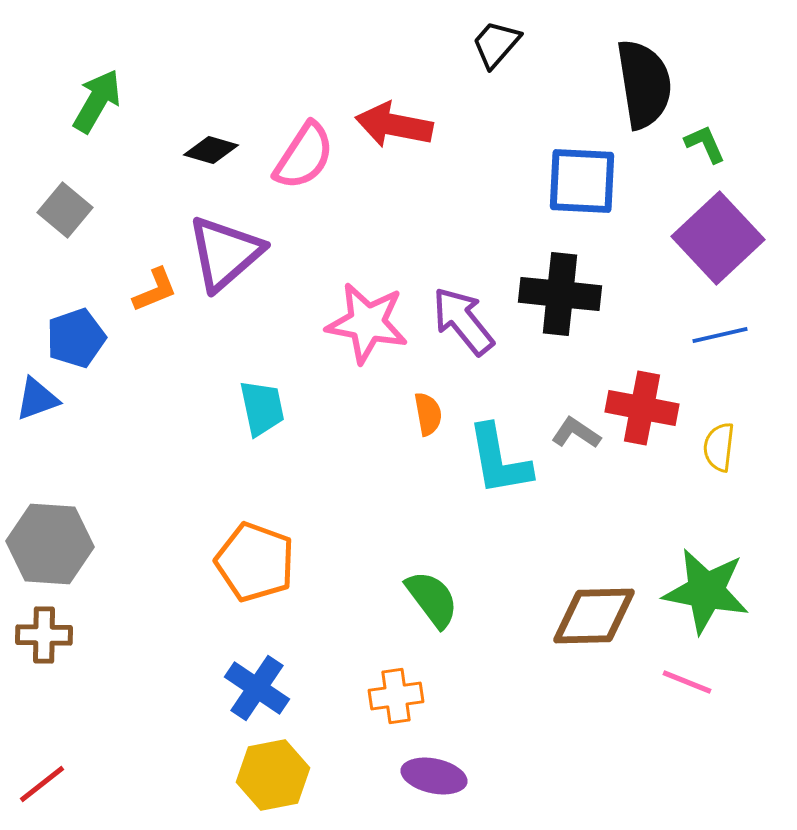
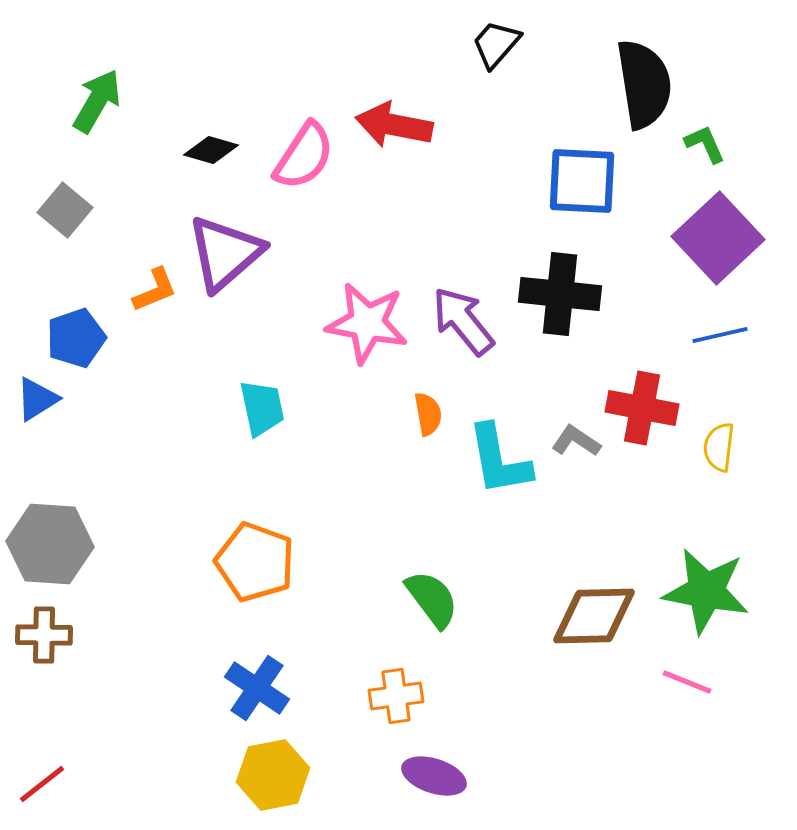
blue triangle: rotated 12 degrees counterclockwise
gray L-shape: moved 8 px down
purple ellipse: rotated 6 degrees clockwise
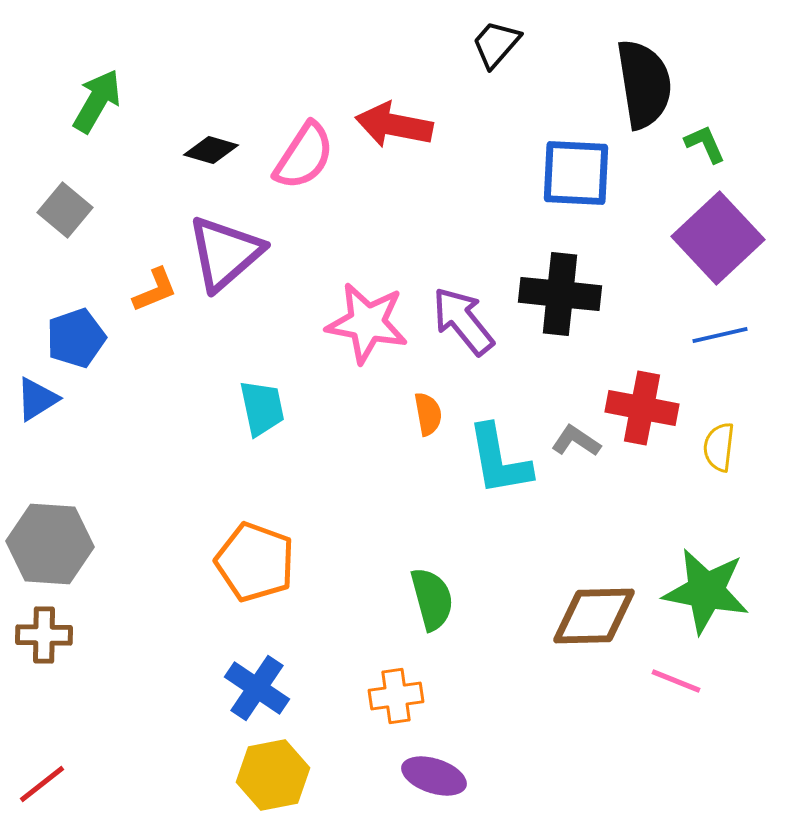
blue square: moved 6 px left, 8 px up
green semicircle: rotated 22 degrees clockwise
pink line: moved 11 px left, 1 px up
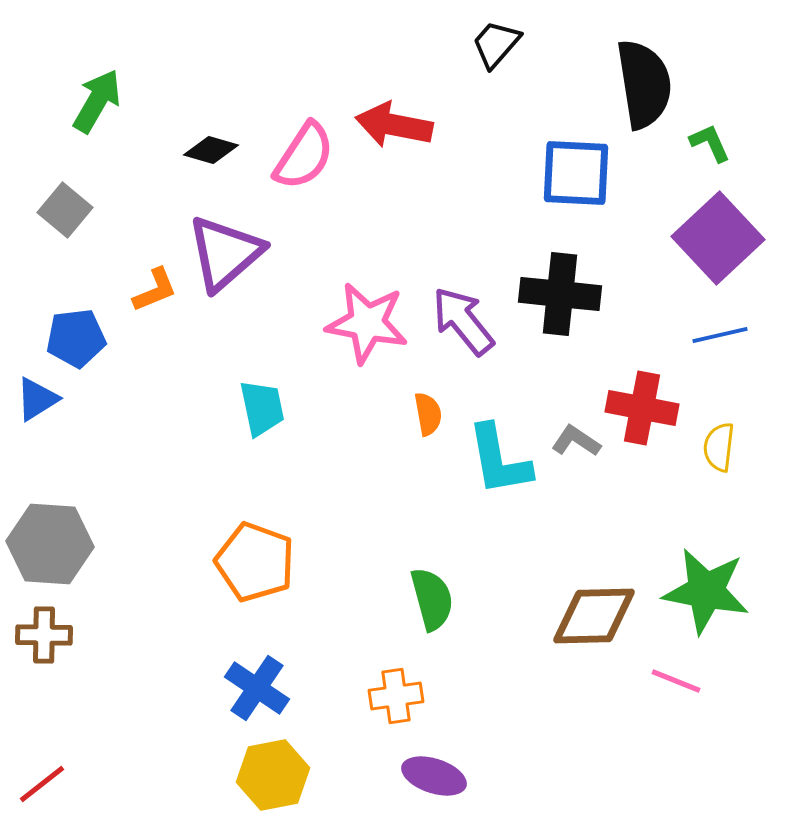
green L-shape: moved 5 px right, 1 px up
blue pentagon: rotated 12 degrees clockwise
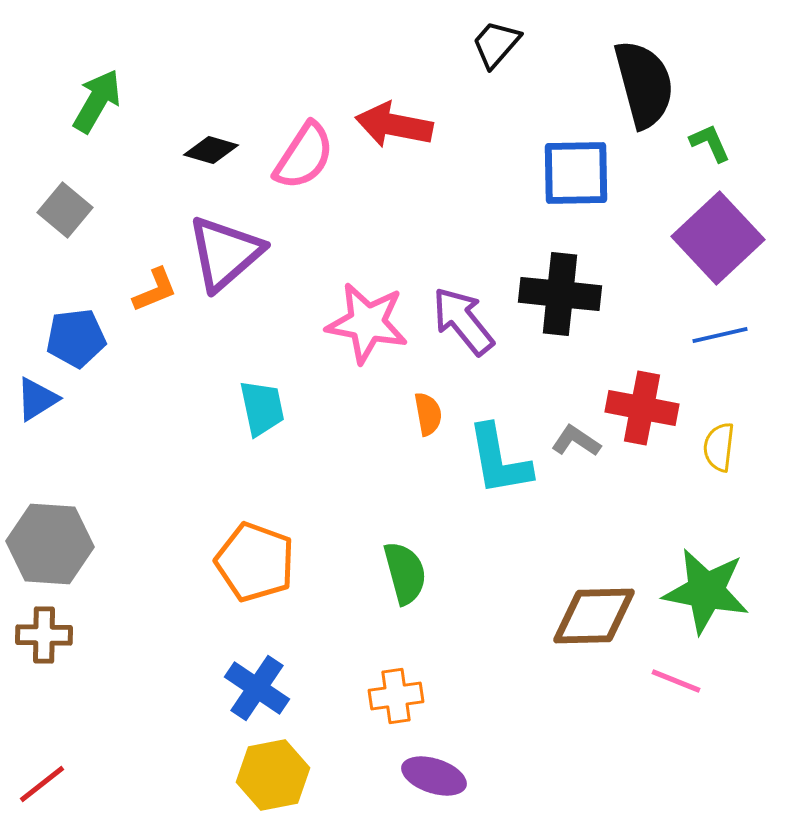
black semicircle: rotated 6 degrees counterclockwise
blue square: rotated 4 degrees counterclockwise
green semicircle: moved 27 px left, 26 px up
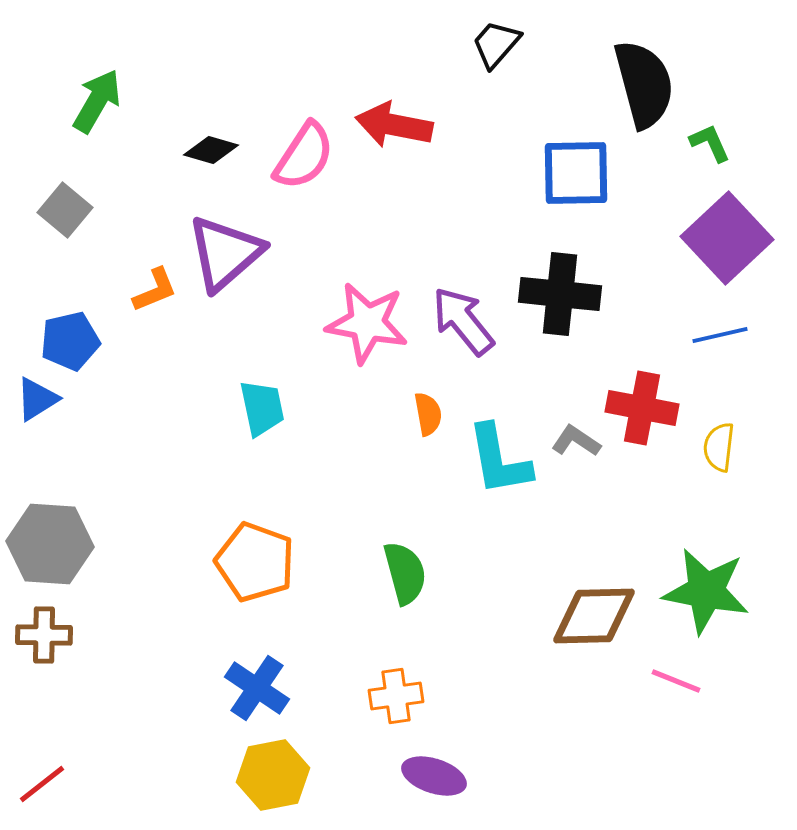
purple square: moved 9 px right
blue pentagon: moved 6 px left, 3 px down; rotated 6 degrees counterclockwise
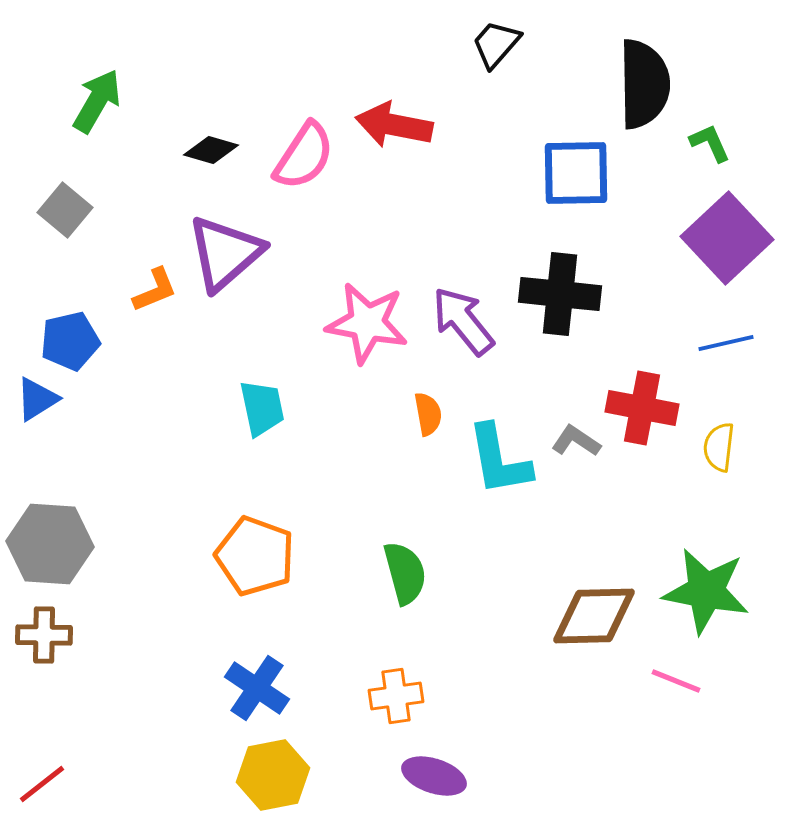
black semicircle: rotated 14 degrees clockwise
blue line: moved 6 px right, 8 px down
orange pentagon: moved 6 px up
